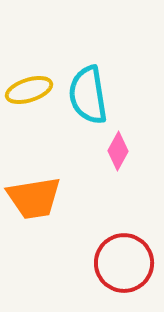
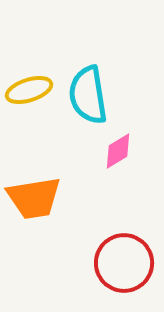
pink diamond: rotated 30 degrees clockwise
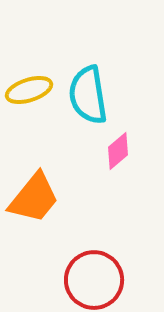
pink diamond: rotated 9 degrees counterclockwise
orange trapezoid: rotated 42 degrees counterclockwise
red circle: moved 30 px left, 17 px down
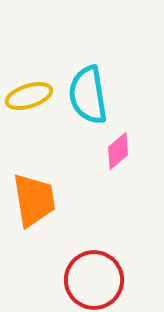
yellow ellipse: moved 6 px down
orange trapezoid: moved 2 px down; rotated 48 degrees counterclockwise
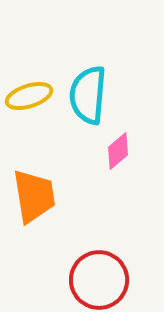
cyan semicircle: rotated 14 degrees clockwise
orange trapezoid: moved 4 px up
red circle: moved 5 px right
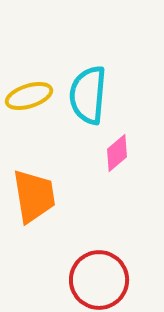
pink diamond: moved 1 px left, 2 px down
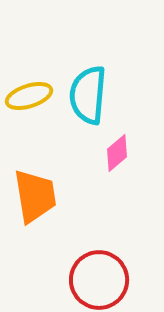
orange trapezoid: moved 1 px right
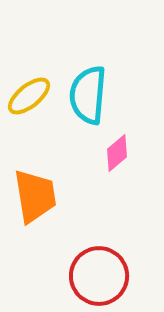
yellow ellipse: rotated 21 degrees counterclockwise
red circle: moved 4 px up
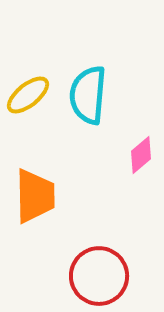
yellow ellipse: moved 1 px left, 1 px up
pink diamond: moved 24 px right, 2 px down
orange trapezoid: rotated 8 degrees clockwise
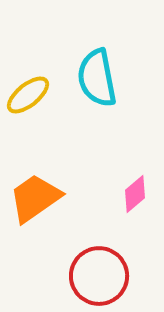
cyan semicircle: moved 9 px right, 17 px up; rotated 16 degrees counterclockwise
pink diamond: moved 6 px left, 39 px down
orange trapezoid: moved 2 px down; rotated 124 degrees counterclockwise
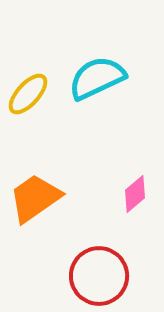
cyan semicircle: rotated 76 degrees clockwise
yellow ellipse: moved 1 px up; rotated 9 degrees counterclockwise
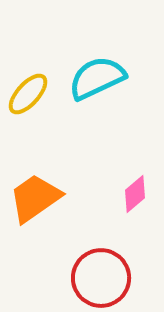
red circle: moved 2 px right, 2 px down
